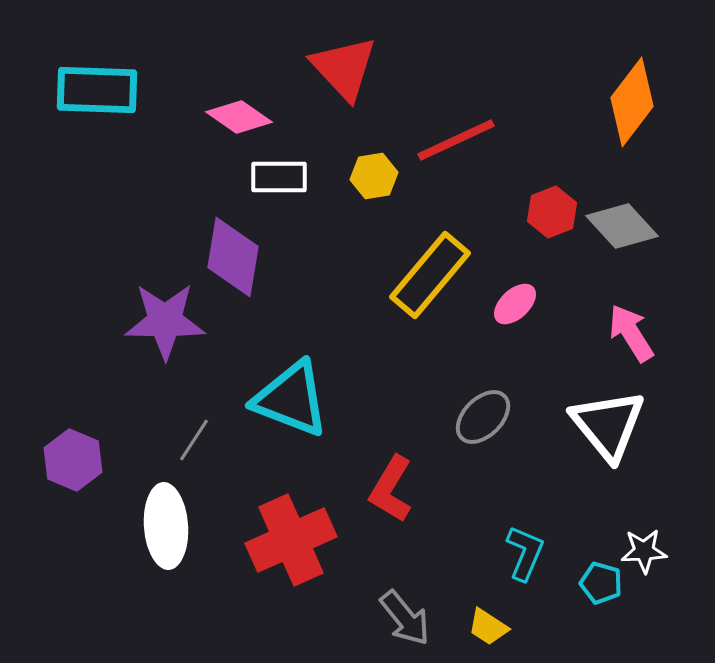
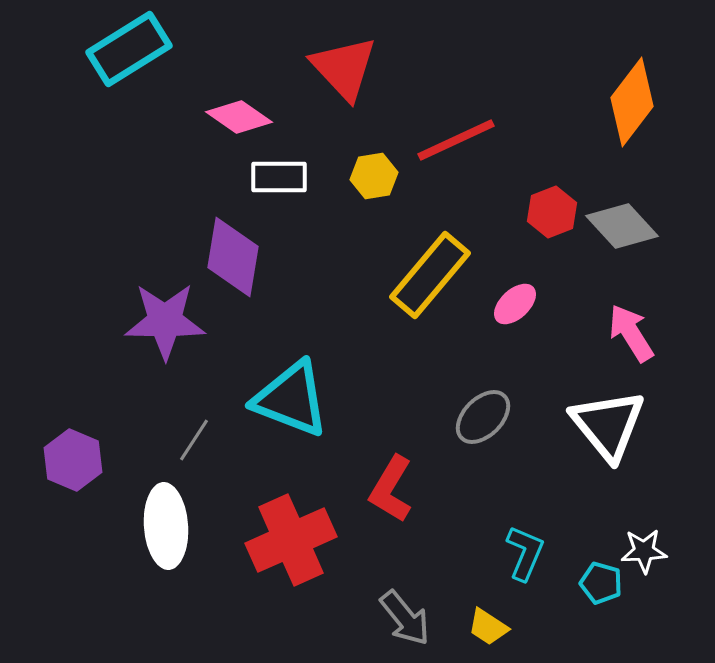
cyan rectangle: moved 32 px right, 41 px up; rotated 34 degrees counterclockwise
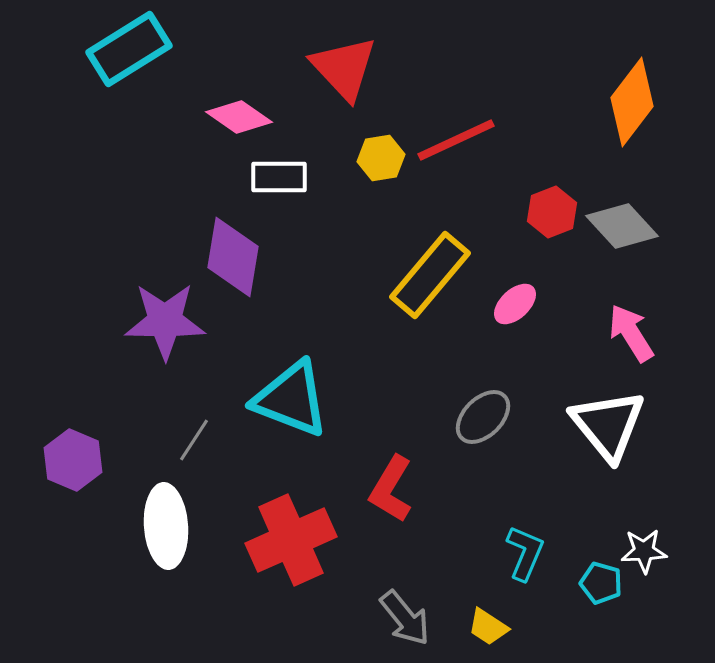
yellow hexagon: moved 7 px right, 18 px up
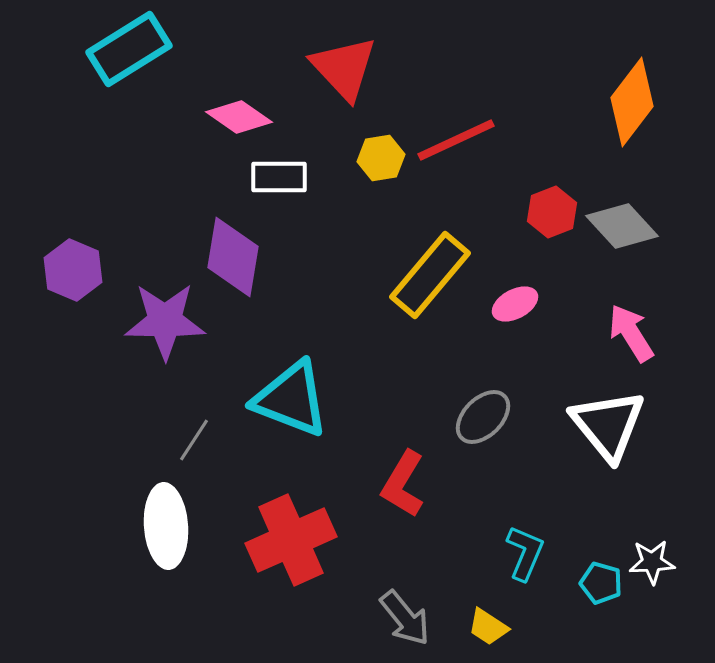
pink ellipse: rotated 15 degrees clockwise
purple hexagon: moved 190 px up
red L-shape: moved 12 px right, 5 px up
white star: moved 8 px right, 11 px down
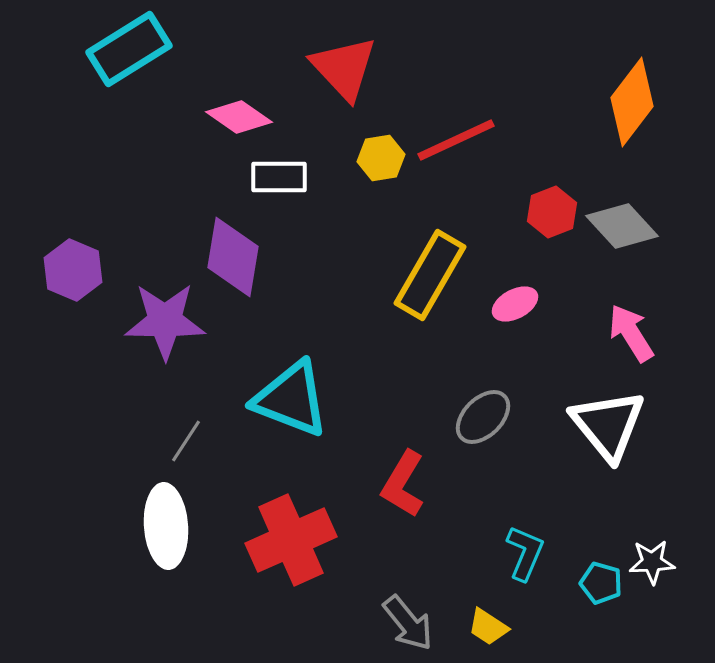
yellow rectangle: rotated 10 degrees counterclockwise
gray line: moved 8 px left, 1 px down
gray arrow: moved 3 px right, 5 px down
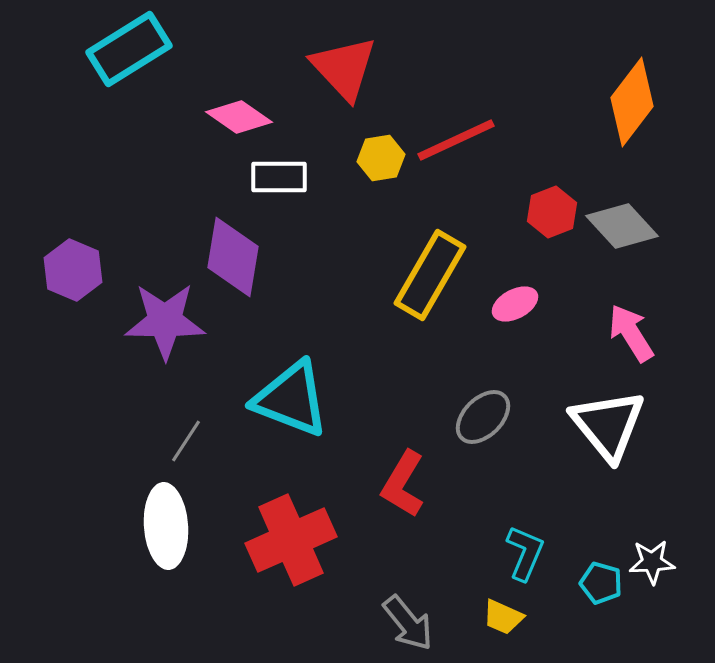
yellow trapezoid: moved 15 px right, 10 px up; rotated 9 degrees counterclockwise
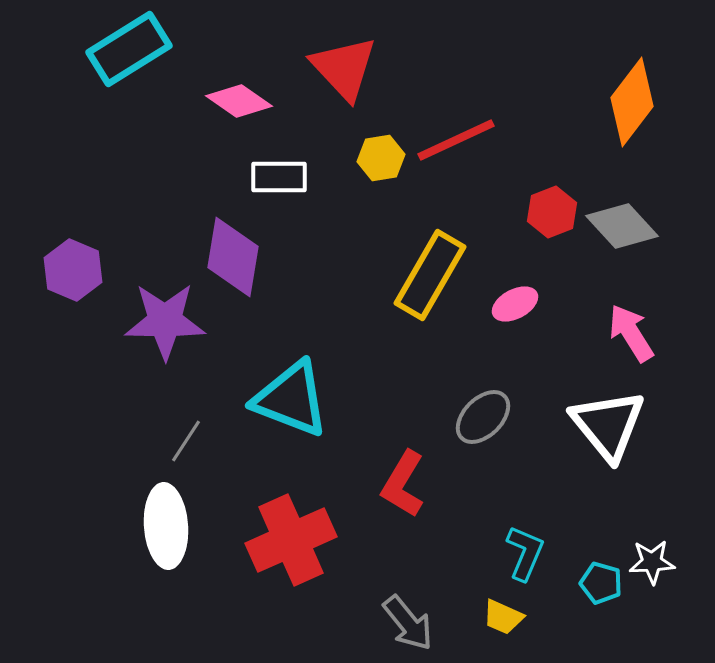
pink diamond: moved 16 px up
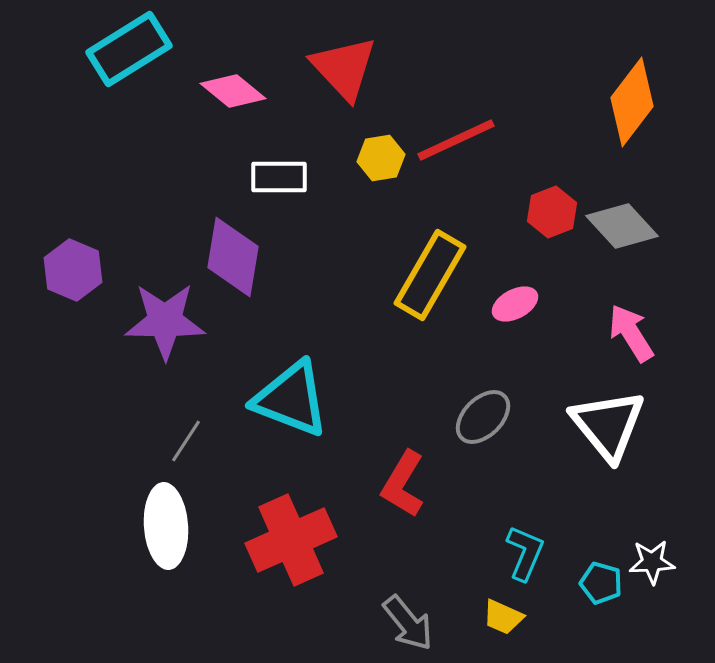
pink diamond: moved 6 px left, 10 px up; rotated 4 degrees clockwise
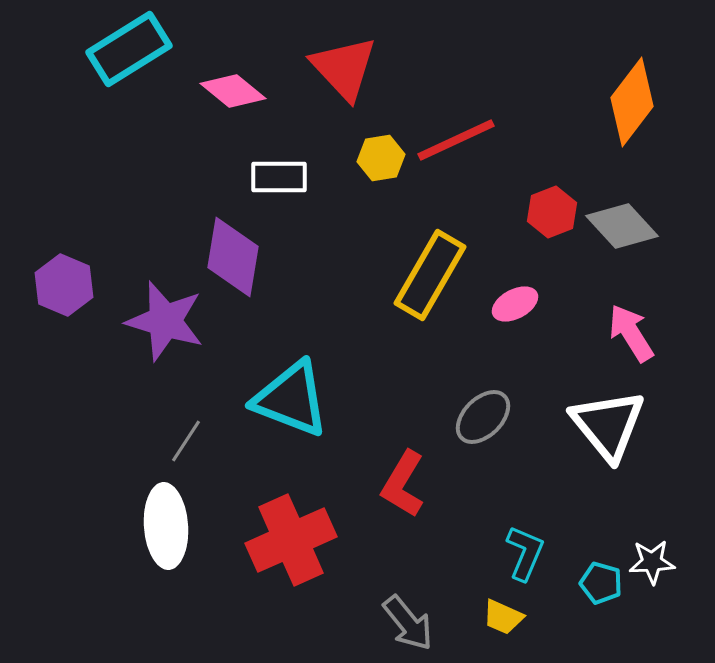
purple hexagon: moved 9 px left, 15 px down
purple star: rotated 16 degrees clockwise
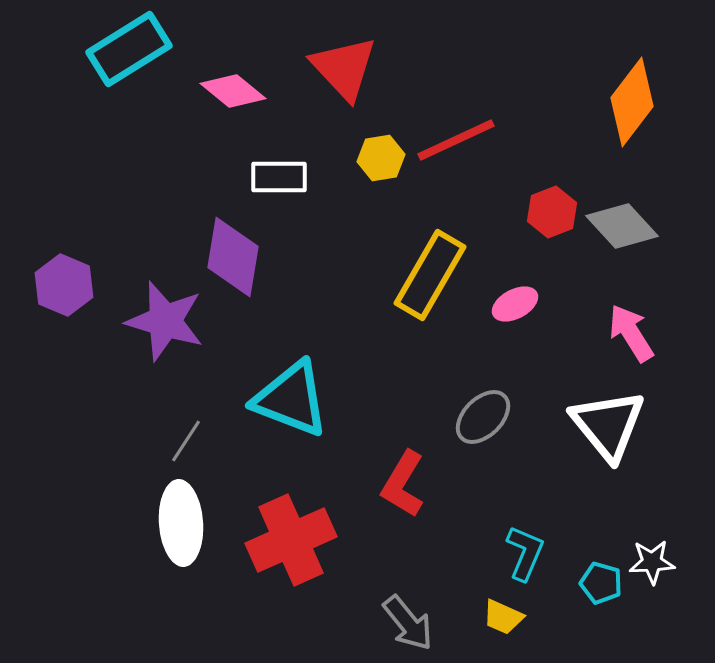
white ellipse: moved 15 px right, 3 px up
